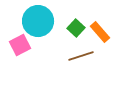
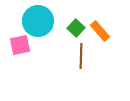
orange rectangle: moved 1 px up
pink square: rotated 15 degrees clockwise
brown line: rotated 70 degrees counterclockwise
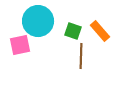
green square: moved 3 px left, 3 px down; rotated 24 degrees counterclockwise
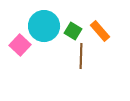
cyan circle: moved 6 px right, 5 px down
green square: rotated 12 degrees clockwise
pink square: rotated 35 degrees counterclockwise
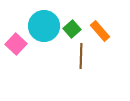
green square: moved 1 px left, 2 px up; rotated 18 degrees clockwise
pink square: moved 4 px left, 1 px up
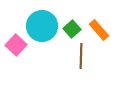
cyan circle: moved 2 px left
orange rectangle: moved 1 px left, 1 px up
pink square: moved 1 px down
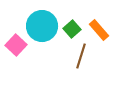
brown line: rotated 15 degrees clockwise
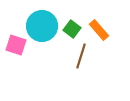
green square: rotated 12 degrees counterclockwise
pink square: rotated 25 degrees counterclockwise
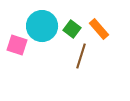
orange rectangle: moved 1 px up
pink square: moved 1 px right
